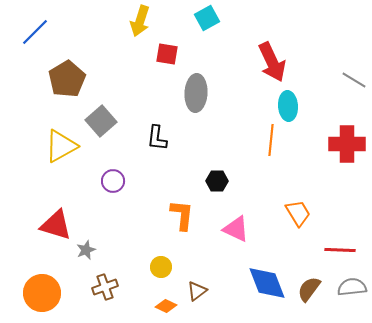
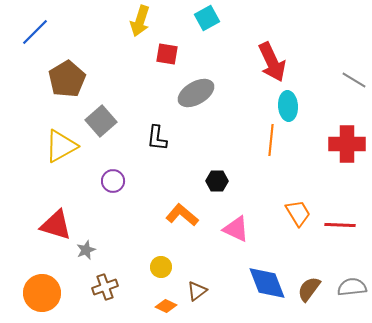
gray ellipse: rotated 57 degrees clockwise
orange L-shape: rotated 56 degrees counterclockwise
red line: moved 25 px up
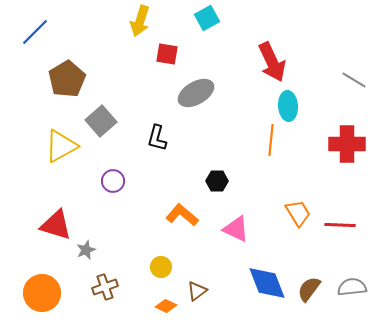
black L-shape: rotated 8 degrees clockwise
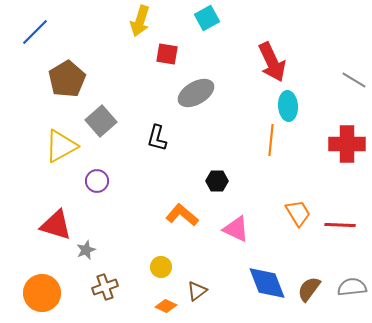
purple circle: moved 16 px left
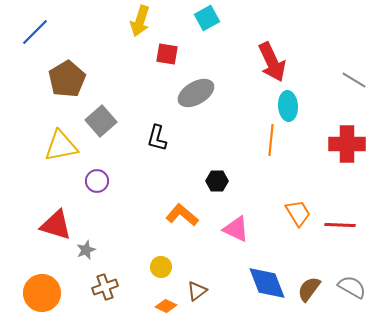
yellow triangle: rotated 18 degrees clockwise
gray semicircle: rotated 36 degrees clockwise
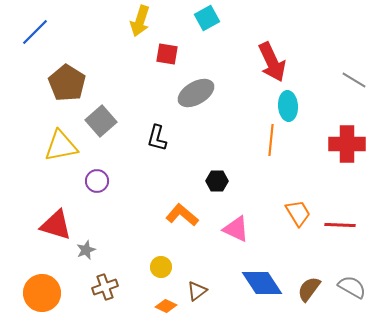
brown pentagon: moved 4 px down; rotated 9 degrees counterclockwise
blue diamond: moved 5 px left; rotated 12 degrees counterclockwise
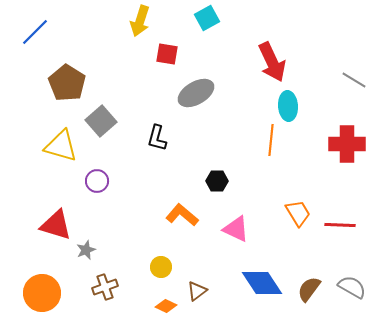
yellow triangle: rotated 27 degrees clockwise
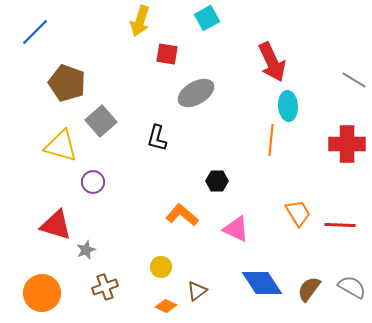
brown pentagon: rotated 12 degrees counterclockwise
purple circle: moved 4 px left, 1 px down
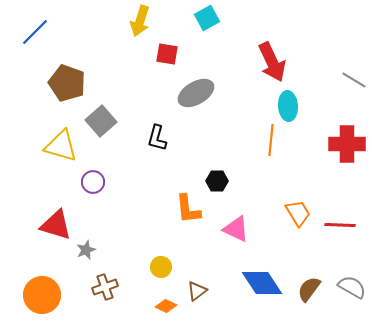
orange L-shape: moved 6 px right, 6 px up; rotated 136 degrees counterclockwise
orange circle: moved 2 px down
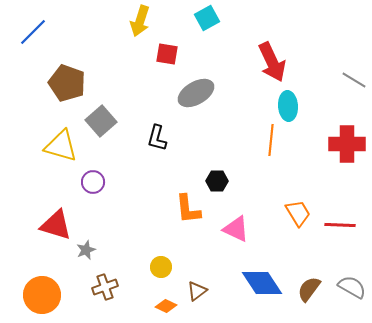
blue line: moved 2 px left
